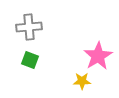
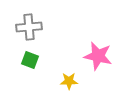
pink star: rotated 28 degrees counterclockwise
yellow star: moved 13 px left
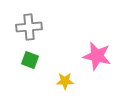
pink star: moved 1 px left
yellow star: moved 4 px left
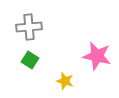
green square: rotated 12 degrees clockwise
yellow star: rotated 18 degrees clockwise
